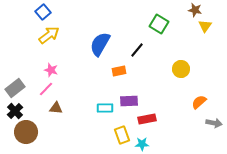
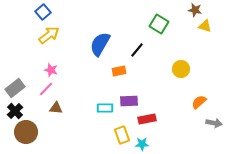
yellow triangle: rotated 48 degrees counterclockwise
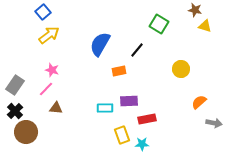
pink star: moved 1 px right
gray rectangle: moved 3 px up; rotated 18 degrees counterclockwise
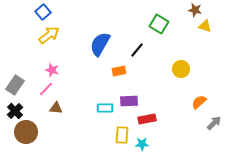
gray arrow: rotated 56 degrees counterclockwise
yellow rectangle: rotated 24 degrees clockwise
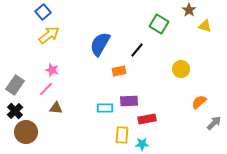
brown star: moved 6 px left; rotated 24 degrees clockwise
